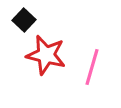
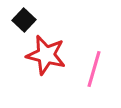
pink line: moved 2 px right, 2 px down
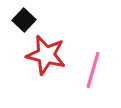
pink line: moved 1 px left, 1 px down
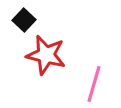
pink line: moved 1 px right, 14 px down
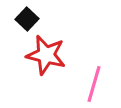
black square: moved 3 px right, 1 px up
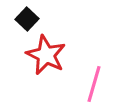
red star: rotated 12 degrees clockwise
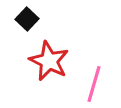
red star: moved 3 px right, 6 px down
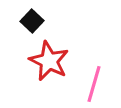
black square: moved 5 px right, 2 px down
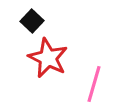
red star: moved 1 px left, 3 px up
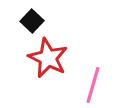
pink line: moved 1 px left, 1 px down
